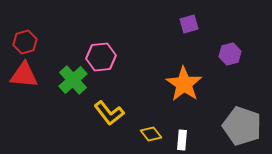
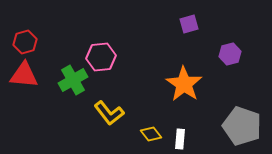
green cross: rotated 12 degrees clockwise
white rectangle: moved 2 px left, 1 px up
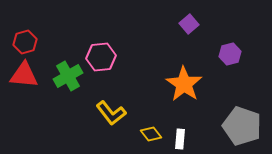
purple square: rotated 24 degrees counterclockwise
green cross: moved 5 px left, 4 px up
yellow L-shape: moved 2 px right
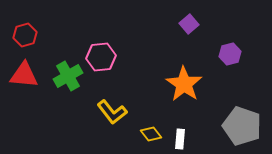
red hexagon: moved 7 px up
yellow L-shape: moved 1 px right, 1 px up
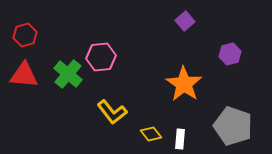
purple square: moved 4 px left, 3 px up
green cross: moved 2 px up; rotated 20 degrees counterclockwise
gray pentagon: moved 9 px left
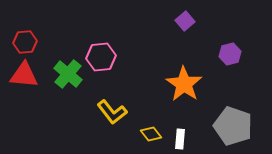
red hexagon: moved 7 px down; rotated 10 degrees clockwise
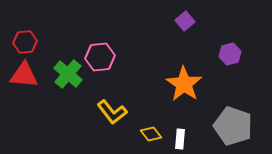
pink hexagon: moved 1 px left
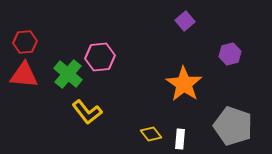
yellow L-shape: moved 25 px left
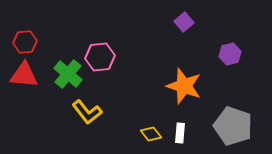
purple square: moved 1 px left, 1 px down
orange star: moved 2 px down; rotated 15 degrees counterclockwise
white rectangle: moved 6 px up
